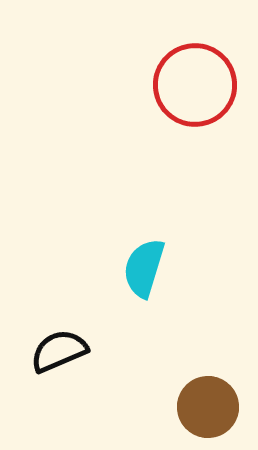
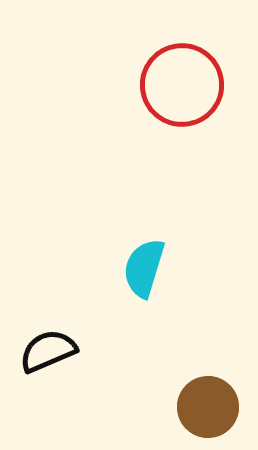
red circle: moved 13 px left
black semicircle: moved 11 px left
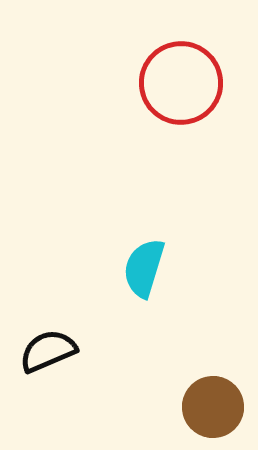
red circle: moved 1 px left, 2 px up
brown circle: moved 5 px right
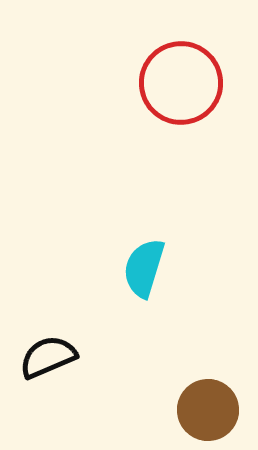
black semicircle: moved 6 px down
brown circle: moved 5 px left, 3 px down
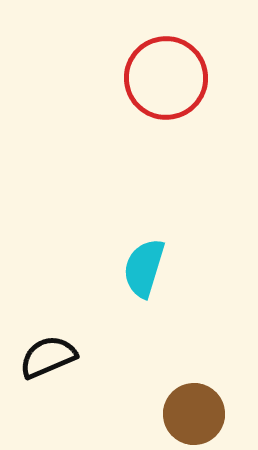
red circle: moved 15 px left, 5 px up
brown circle: moved 14 px left, 4 px down
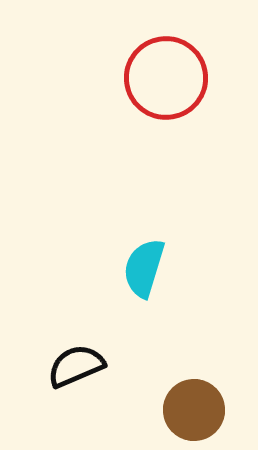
black semicircle: moved 28 px right, 9 px down
brown circle: moved 4 px up
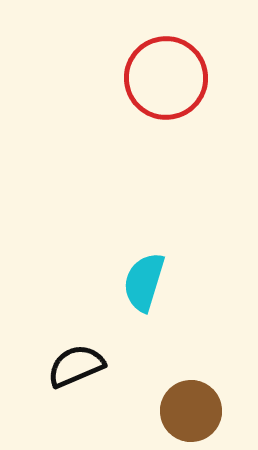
cyan semicircle: moved 14 px down
brown circle: moved 3 px left, 1 px down
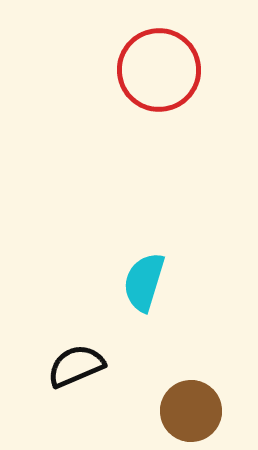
red circle: moved 7 px left, 8 px up
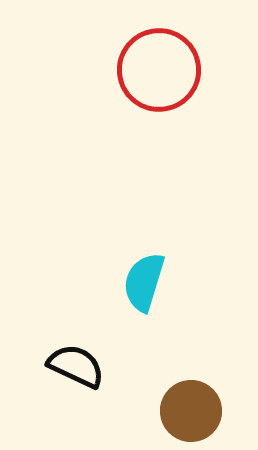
black semicircle: rotated 48 degrees clockwise
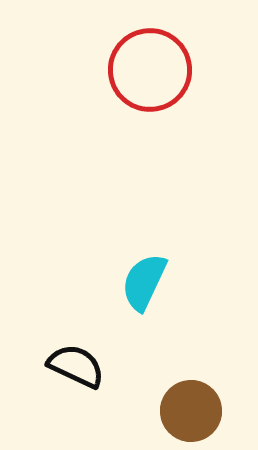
red circle: moved 9 px left
cyan semicircle: rotated 8 degrees clockwise
